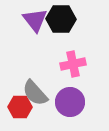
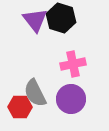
black hexagon: moved 1 px up; rotated 16 degrees clockwise
gray semicircle: rotated 16 degrees clockwise
purple circle: moved 1 px right, 3 px up
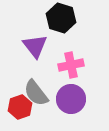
purple triangle: moved 26 px down
pink cross: moved 2 px left, 1 px down
gray semicircle: moved 1 px right; rotated 12 degrees counterclockwise
red hexagon: rotated 20 degrees counterclockwise
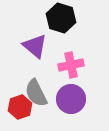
purple triangle: rotated 12 degrees counterclockwise
gray semicircle: rotated 12 degrees clockwise
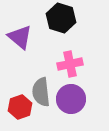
purple triangle: moved 15 px left, 9 px up
pink cross: moved 1 px left, 1 px up
gray semicircle: moved 5 px right, 1 px up; rotated 20 degrees clockwise
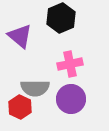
black hexagon: rotated 20 degrees clockwise
purple triangle: moved 1 px up
gray semicircle: moved 6 px left, 4 px up; rotated 84 degrees counterclockwise
red hexagon: rotated 15 degrees counterclockwise
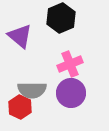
pink cross: rotated 10 degrees counterclockwise
gray semicircle: moved 3 px left, 2 px down
purple circle: moved 6 px up
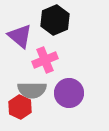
black hexagon: moved 6 px left, 2 px down
pink cross: moved 25 px left, 4 px up
purple circle: moved 2 px left
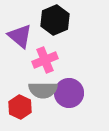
gray semicircle: moved 11 px right
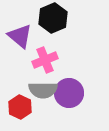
black hexagon: moved 2 px left, 2 px up
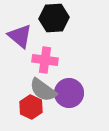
black hexagon: moved 1 px right; rotated 20 degrees clockwise
pink cross: rotated 30 degrees clockwise
gray semicircle: rotated 36 degrees clockwise
red hexagon: moved 11 px right
